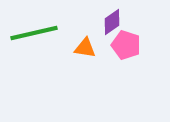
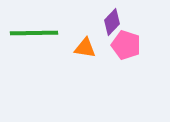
purple diamond: rotated 12 degrees counterclockwise
green line: rotated 12 degrees clockwise
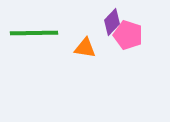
pink pentagon: moved 2 px right, 10 px up
